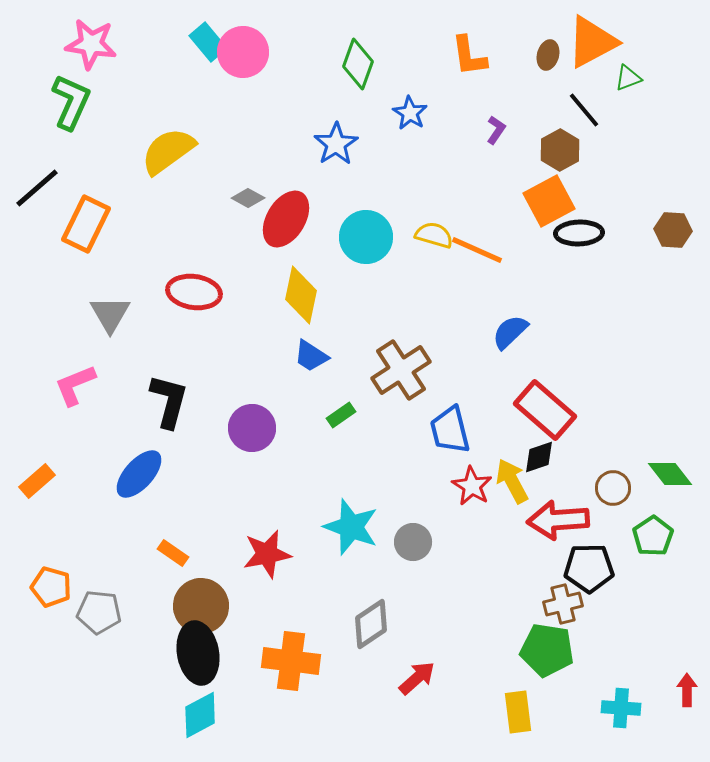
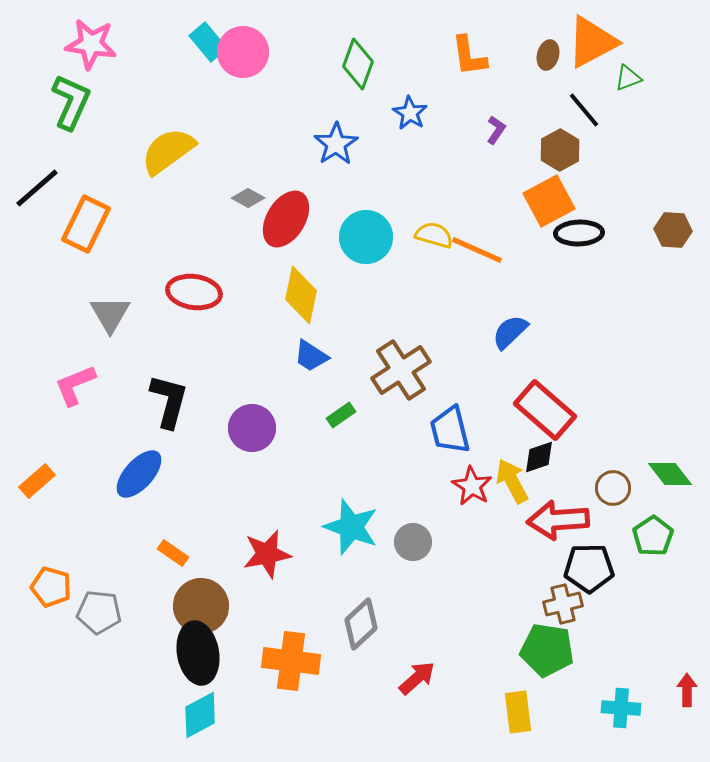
gray diamond at (371, 624): moved 10 px left; rotated 9 degrees counterclockwise
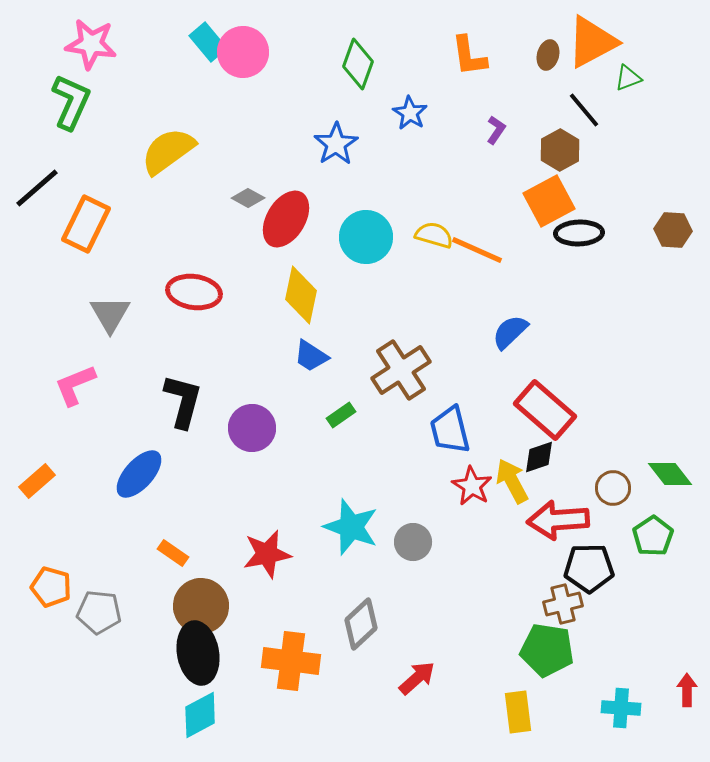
black L-shape at (169, 401): moved 14 px right
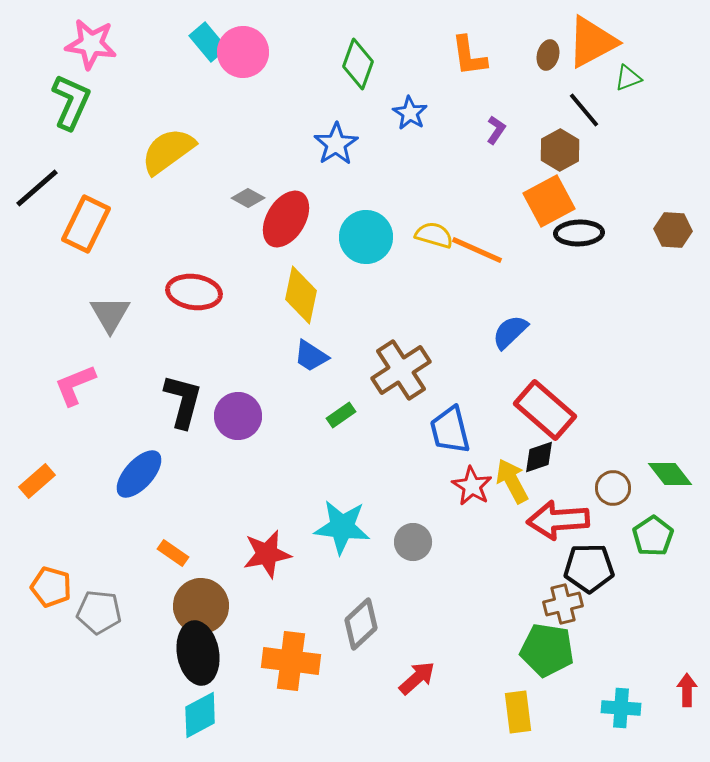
purple circle at (252, 428): moved 14 px left, 12 px up
cyan star at (351, 527): moved 9 px left; rotated 14 degrees counterclockwise
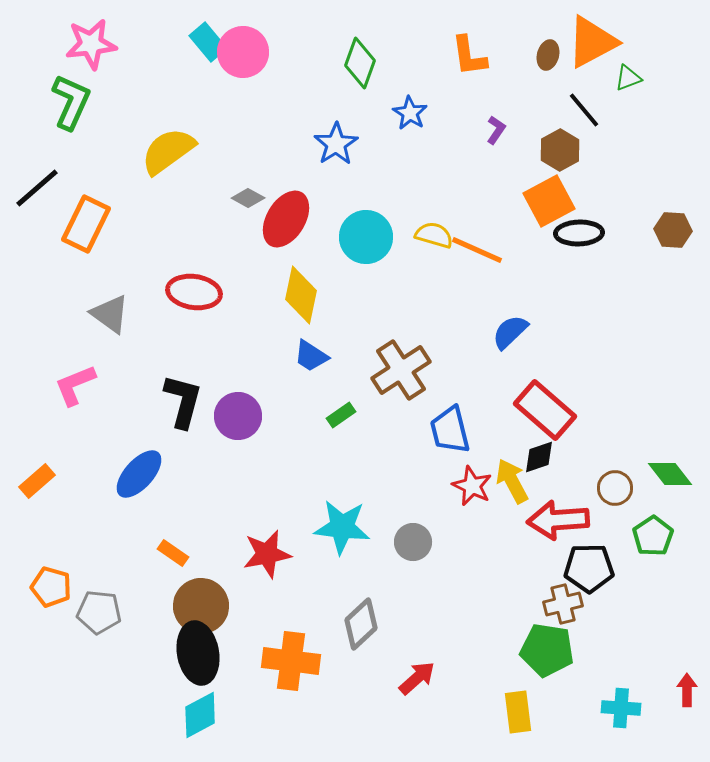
pink star at (91, 44): rotated 15 degrees counterclockwise
green diamond at (358, 64): moved 2 px right, 1 px up
gray triangle at (110, 314): rotated 24 degrees counterclockwise
red star at (472, 486): rotated 6 degrees counterclockwise
brown circle at (613, 488): moved 2 px right
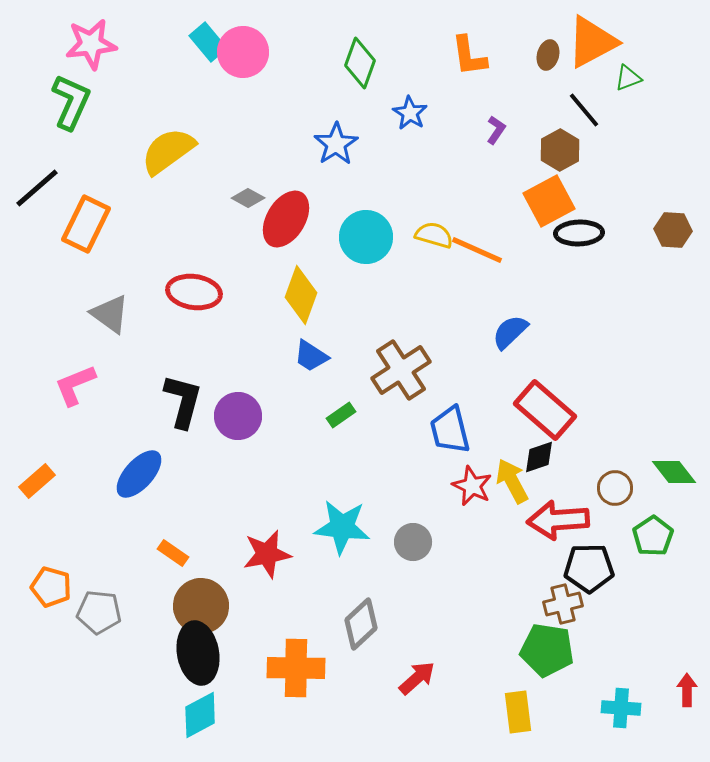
yellow diamond at (301, 295): rotated 8 degrees clockwise
green diamond at (670, 474): moved 4 px right, 2 px up
orange cross at (291, 661): moved 5 px right, 7 px down; rotated 6 degrees counterclockwise
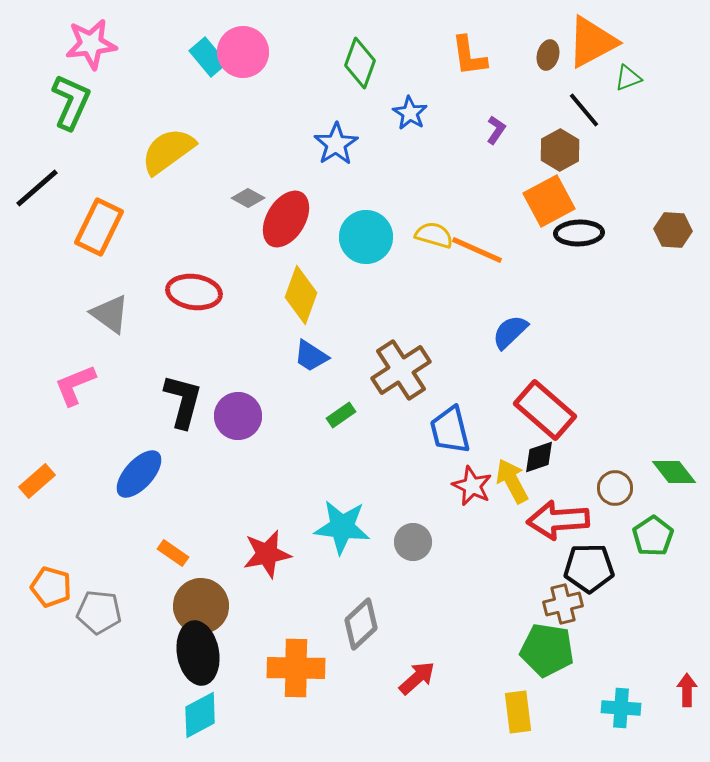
cyan rectangle at (208, 42): moved 15 px down
orange rectangle at (86, 224): moved 13 px right, 3 px down
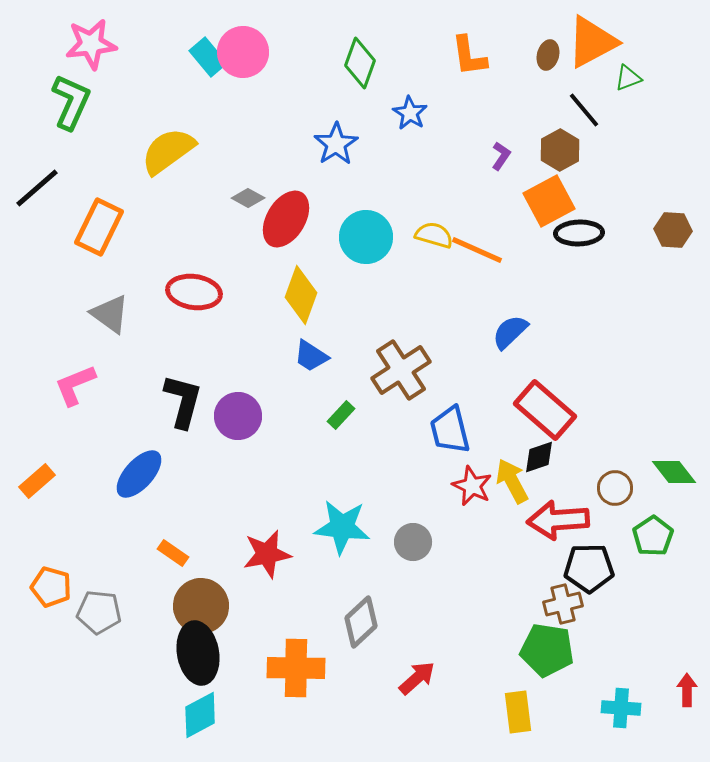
purple L-shape at (496, 130): moved 5 px right, 26 px down
green rectangle at (341, 415): rotated 12 degrees counterclockwise
gray diamond at (361, 624): moved 2 px up
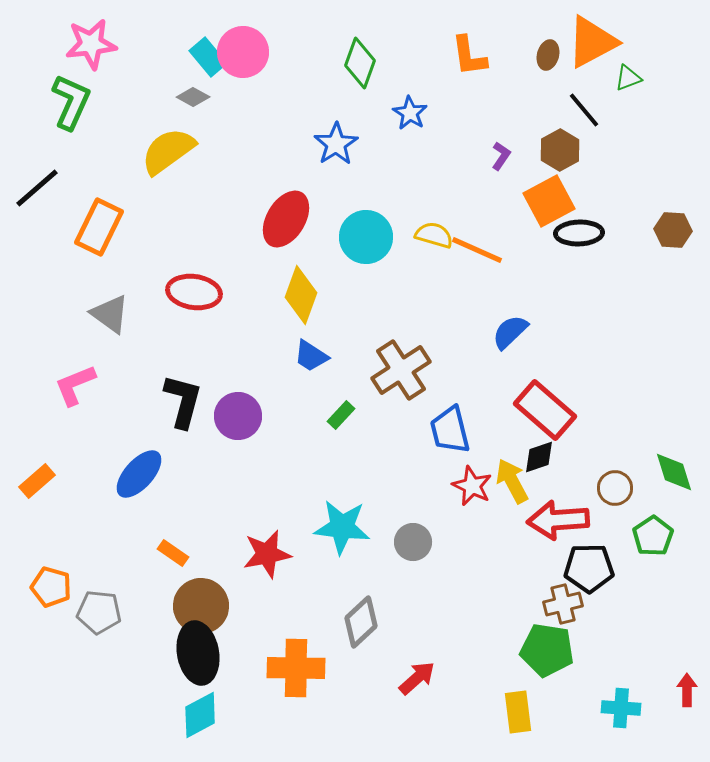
gray diamond at (248, 198): moved 55 px left, 101 px up
green diamond at (674, 472): rotated 21 degrees clockwise
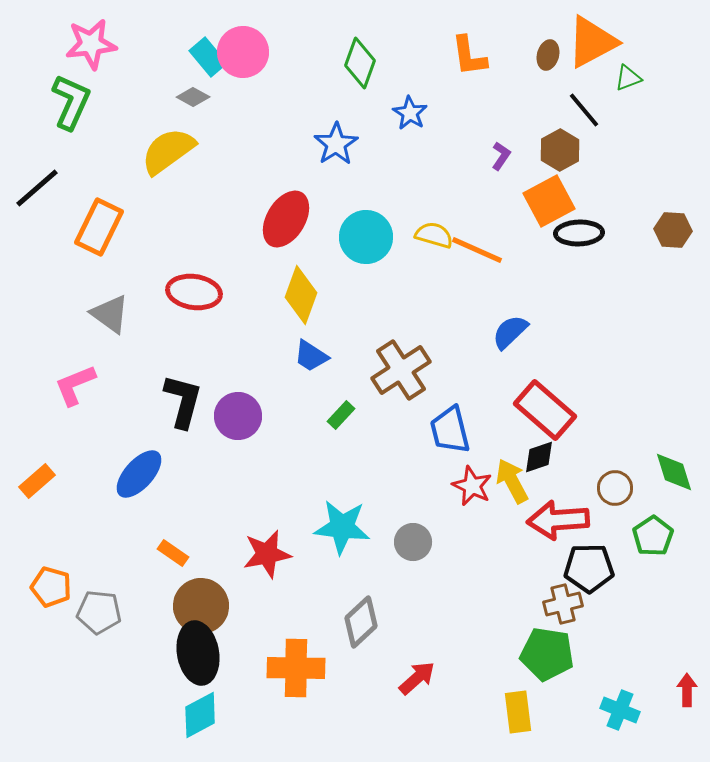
green pentagon at (547, 650): moved 4 px down
cyan cross at (621, 708): moved 1 px left, 2 px down; rotated 18 degrees clockwise
